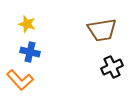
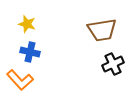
black cross: moved 1 px right, 3 px up
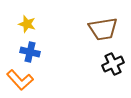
brown trapezoid: moved 1 px right, 1 px up
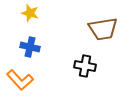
yellow star: moved 3 px right, 11 px up
blue cross: moved 5 px up
black cross: moved 28 px left, 2 px down; rotated 35 degrees clockwise
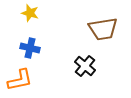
blue cross: moved 1 px down
black cross: rotated 30 degrees clockwise
orange L-shape: rotated 60 degrees counterclockwise
